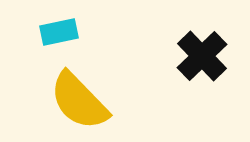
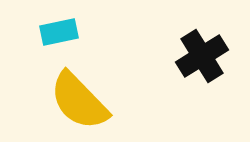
black cross: rotated 12 degrees clockwise
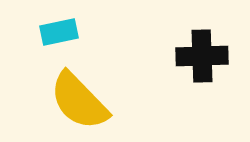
black cross: rotated 30 degrees clockwise
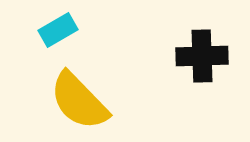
cyan rectangle: moved 1 px left, 2 px up; rotated 18 degrees counterclockwise
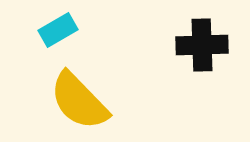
black cross: moved 11 px up
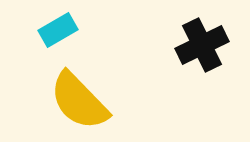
black cross: rotated 24 degrees counterclockwise
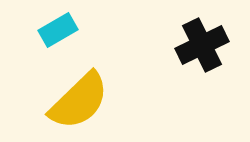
yellow semicircle: rotated 90 degrees counterclockwise
